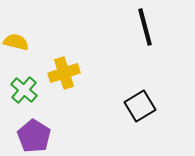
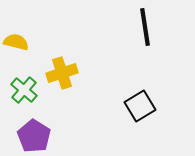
black line: rotated 6 degrees clockwise
yellow cross: moved 2 px left
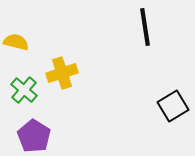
black square: moved 33 px right
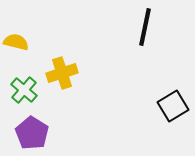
black line: rotated 21 degrees clockwise
purple pentagon: moved 2 px left, 3 px up
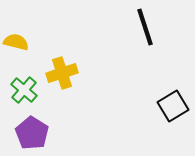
black line: rotated 30 degrees counterclockwise
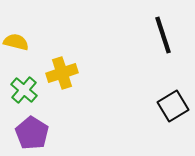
black line: moved 18 px right, 8 px down
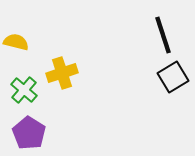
black square: moved 29 px up
purple pentagon: moved 3 px left
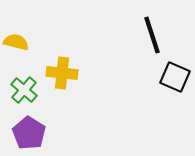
black line: moved 11 px left
yellow cross: rotated 24 degrees clockwise
black square: moved 2 px right; rotated 36 degrees counterclockwise
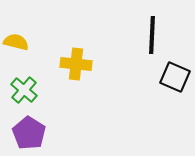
black line: rotated 21 degrees clockwise
yellow cross: moved 14 px right, 9 px up
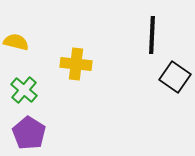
black square: rotated 12 degrees clockwise
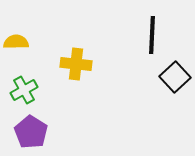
yellow semicircle: rotated 15 degrees counterclockwise
black square: rotated 12 degrees clockwise
green cross: rotated 20 degrees clockwise
purple pentagon: moved 2 px right, 1 px up
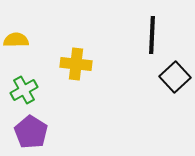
yellow semicircle: moved 2 px up
